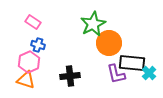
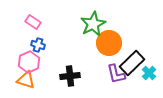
black rectangle: rotated 50 degrees counterclockwise
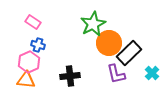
black rectangle: moved 3 px left, 10 px up
cyan cross: moved 3 px right
orange triangle: rotated 12 degrees counterclockwise
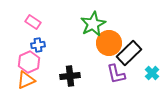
blue cross: rotated 24 degrees counterclockwise
orange triangle: rotated 30 degrees counterclockwise
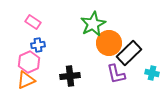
cyan cross: rotated 32 degrees counterclockwise
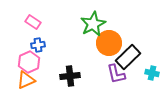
black rectangle: moved 1 px left, 4 px down
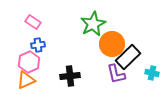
orange circle: moved 3 px right, 1 px down
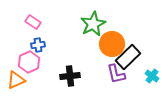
cyan cross: moved 3 px down; rotated 24 degrees clockwise
orange triangle: moved 10 px left
